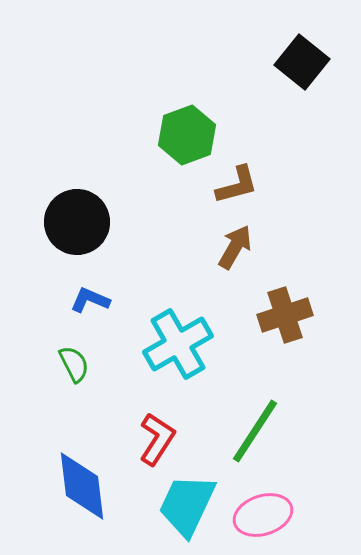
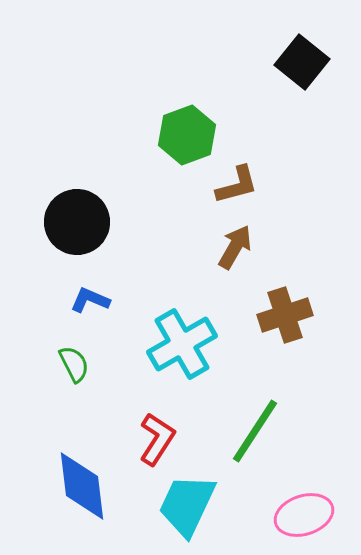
cyan cross: moved 4 px right
pink ellipse: moved 41 px right
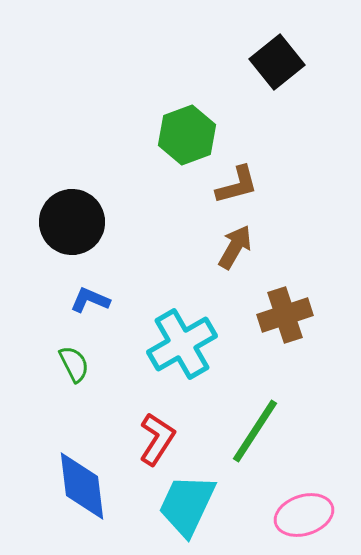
black square: moved 25 px left; rotated 12 degrees clockwise
black circle: moved 5 px left
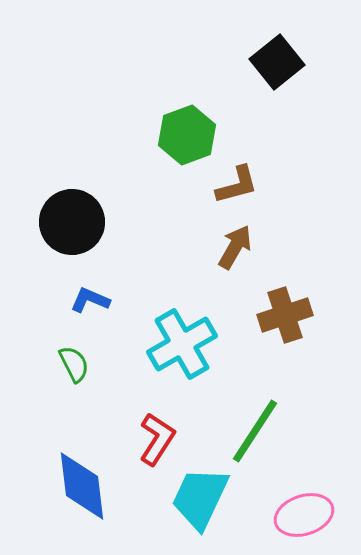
cyan trapezoid: moved 13 px right, 7 px up
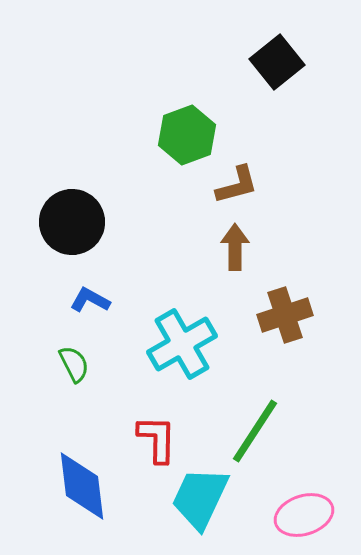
brown arrow: rotated 30 degrees counterclockwise
blue L-shape: rotated 6 degrees clockwise
red L-shape: rotated 32 degrees counterclockwise
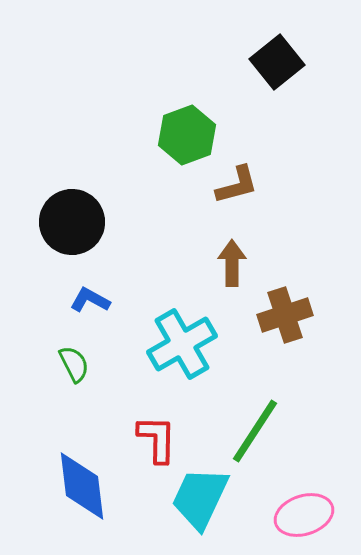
brown arrow: moved 3 px left, 16 px down
